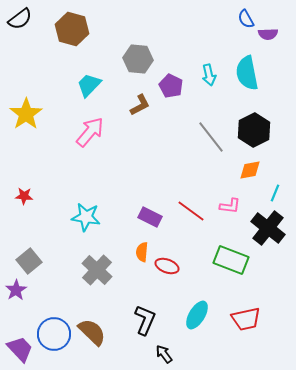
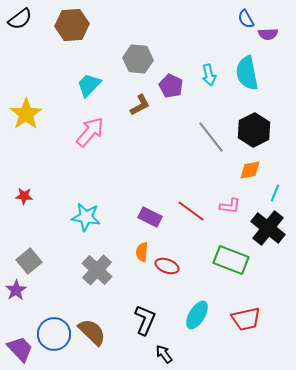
brown hexagon: moved 4 px up; rotated 20 degrees counterclockwise
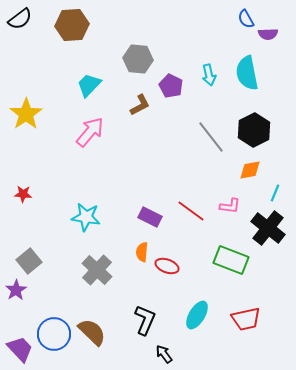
red star: moved 1 px left, 2 px up
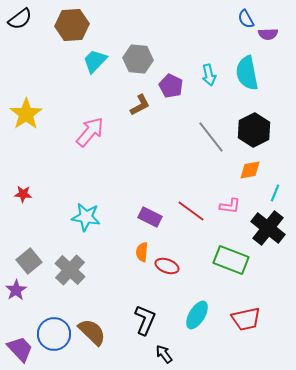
cyan trapezoid: moved 6 px right, 24 px up
gray cross: moved 27 px left
